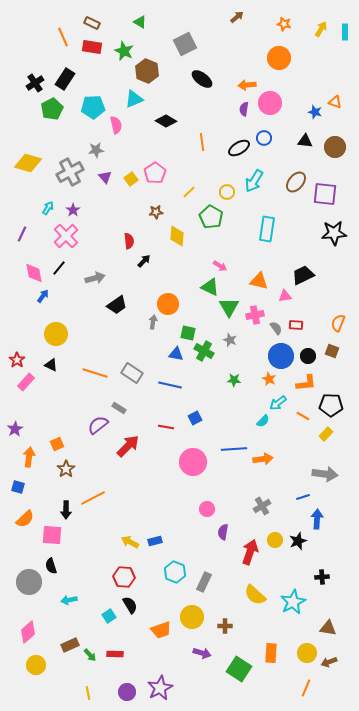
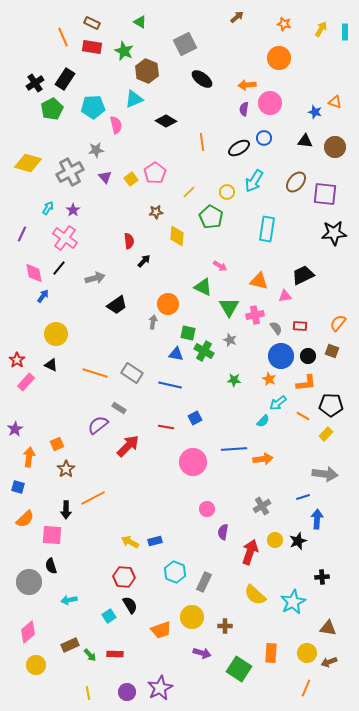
pink cross at (66, 236): moved 1 px left, 2 px down; rotated 10 degrees counterclockwise
green triangle at (210, 287): moved 7 px left
orange semicircle at (338, 323): rotated 18 degrees clockwise
red rectangle at (296, 325): moved 4 px right, 1 px down
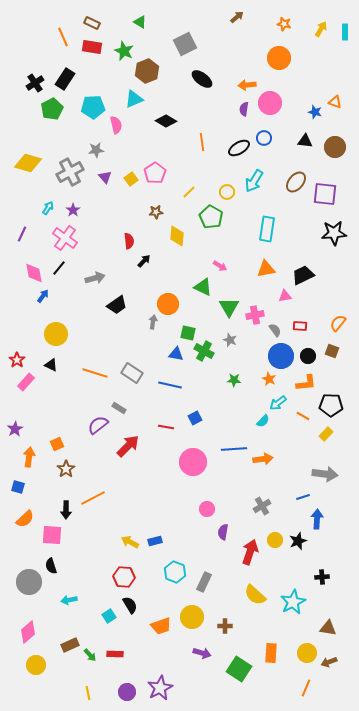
brown hexagon at (147, 71): rotated 15 degrees clockwise
orange triangle at (259, 281): moved 7 px right, 12 px up; rotated 24 degrees counterclockwise
gray semicircle at (276, 328): moved 1 px left, 2 px down
orange trapezoid at (161, 630): moved 4 px up
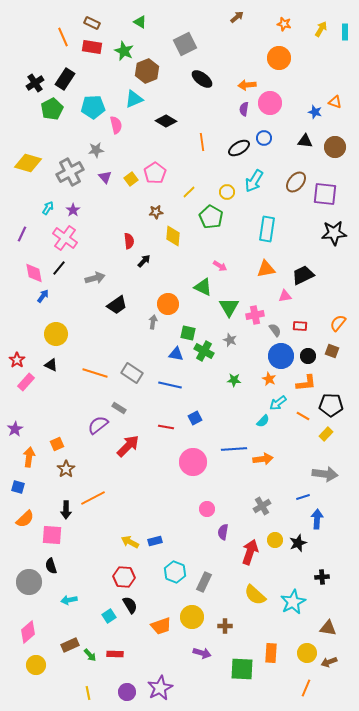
yellow diamond at (177, 236): moved 4 px left
black star at (298, 541): moved 2 px down
green square at (239, 669): moved 3 px right; rotated 30 degrees counterclockwise
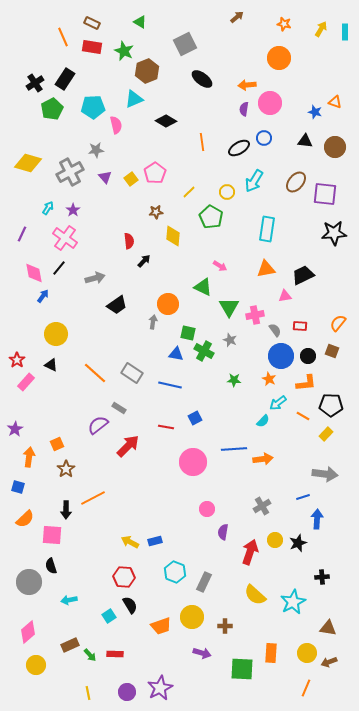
orange line at (95, 373): rotated 25 degrees clockwise
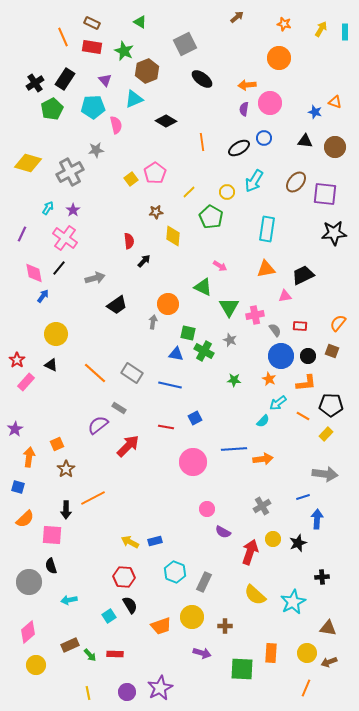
purple triangle at (105, 177): moved 97 px up
purple semicircle at (223, 532): rotated 70 degrees counterclockwise
yellow circle at (275, 540): moved 2 px left, 1 px up
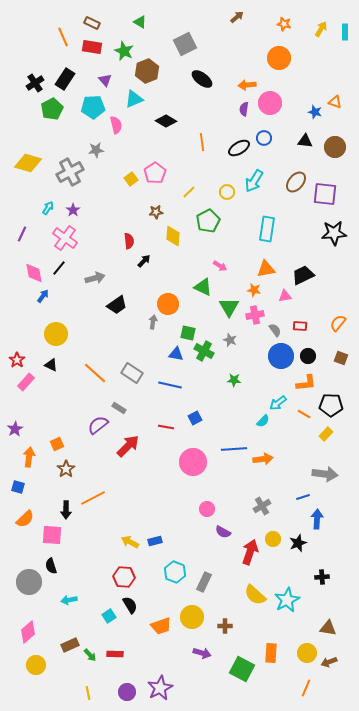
green pentagon at (211, 217): moved 3 px left, 4 px down; rotated 15 degrees clockwise
brown square at (332, 351): moved 9 px right, 7 px down
orange star at (269, 379): moved 15 px left, 89 px up; rotated 16 degrees counterclockwise
orange line at (303, 416): moved 1 px right, 2 px up
cyan star at (293, 602): moved 6 px left, 2 px up
green square at (242, 669): rotated 25 degrees clockwise
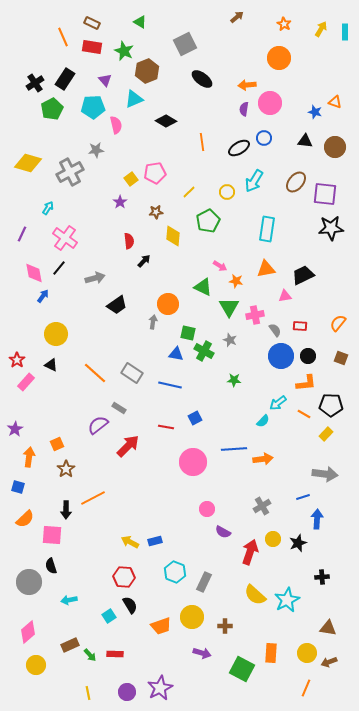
orange star at (284, 24): rotated 16 degrees clockwise
pink pentagon at (155, 173): rotated 25 degrees clockwise
purple star at (73, 210): moved 47 px right, 8 px up
black star at (334, 233): moved 3 px left, 5 px up
orange star at (254, 290): moved 18 px left, 9 px up
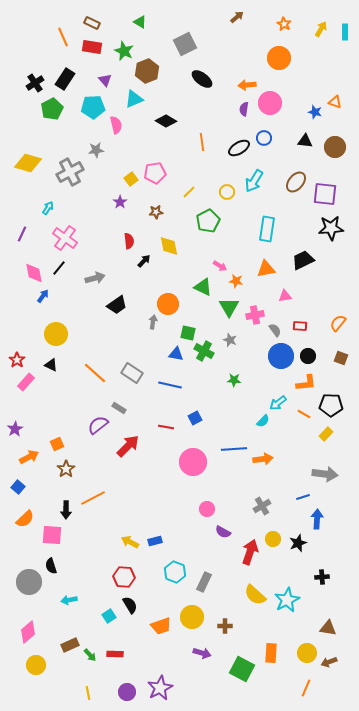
yellow diamond at (173, 236): moved 4 px left, 10 px down; rotated 15 degrees counterclockwise
black trapezoid at (303, 275): moved 15 px up
orange arrow at (29, 457): rotated 54 degrees clockwise
blue square at (18, 487): rotated 24 degrees clockwise
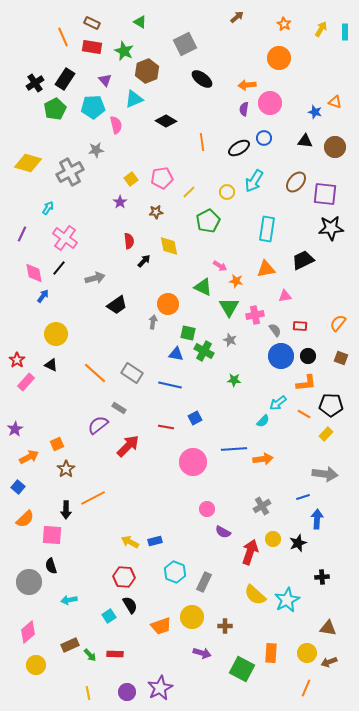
green pentagon at (52, 109): moved 3 px right
pink pentagon at (155, 173): moved 7 px right, 5 px down
